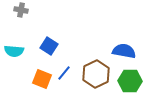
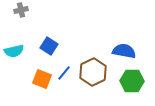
gray cross: rotated 24 degrees counterclockwise
cyan semicircle: rotated 18 degrees counterclockwise
brown hexagon: moved 3 px left, 2 px up
green hexagon: moved 2 px right
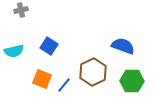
blue semicircle: moved 1 px left, 5 px up; rotated 10 degrees clockwise
blue line: moved 12 px down
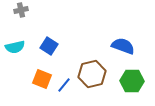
cyan semicircle: moved 1 px right, 4 px up
brown hexagon: moved 1 px left, 2 px down; rotated 12 degrees clockwise
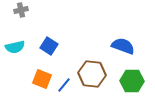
brown hexagon: rotated 20 degrees clockwise
